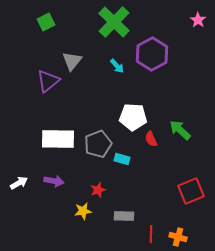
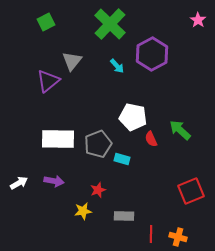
green cross: moved 4 px left, 2 px down
white pentagon: rotated 8 degrees clockwise
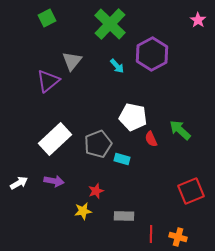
green square: moved 1 px right, 4 px up
white rectangle: moved 3 px left; rotated 44 degrees counterclockwise
red star: moved 2 px left, 1 px down
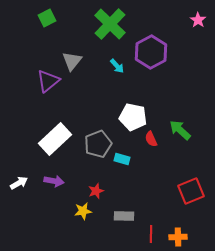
purple hexagon: moved 1 px left, 2 px up
orange cross: rotated 18 degrees counterclockwise
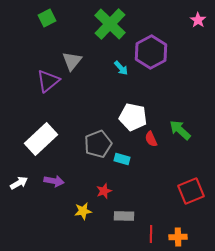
cyan arrow: moved 4 px right, 2 px down
white rectangle: moved 14 px left
red star: moved 8 px right
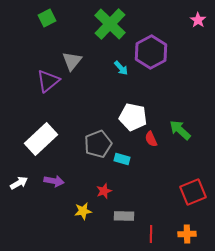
red square: moved 2 px right, 1 px down
orange cross: moved 9 px right, 3 px up
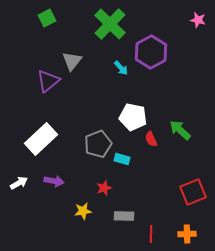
pink star: rotated 21 degrees counterclockwise
red star: moved 3 px up
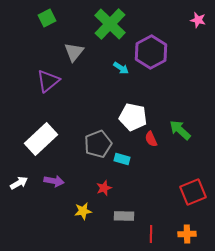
gray triangle: moved 2 px right, 9 px up
cyan arrow: rotated 14 degrees counterclockwise
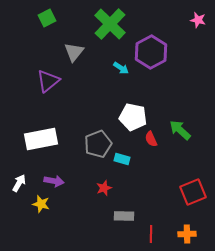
white rectangle: rotated 32 degrees clockwise
white arrow: rotated 30 degrees counterclockwise
yellow star: moved 42 px left, 7 px up; rotated 24 degrees clockwise
